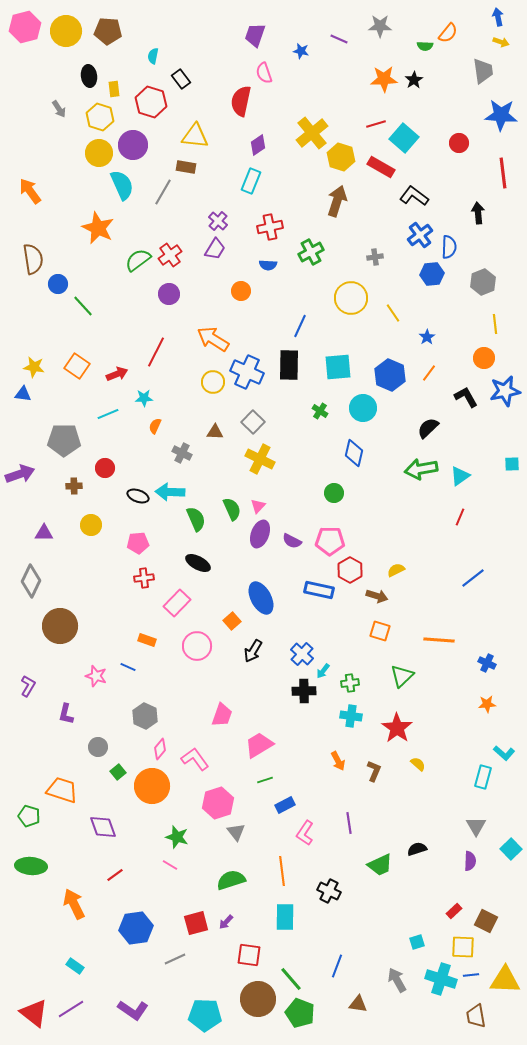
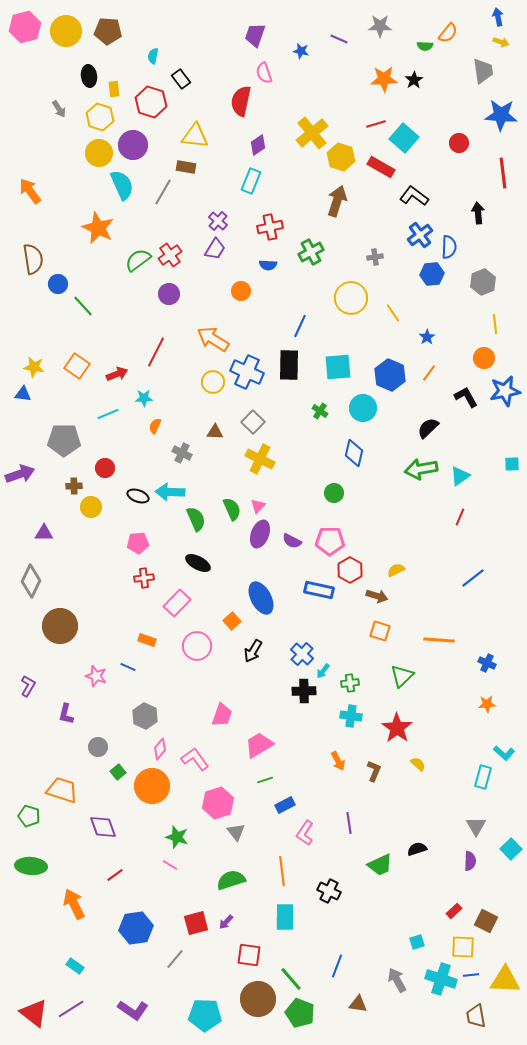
yellow circle at (91, 525): moved 18 px up
gray line at (175, 959): rotated 25 degrees counterclockwise
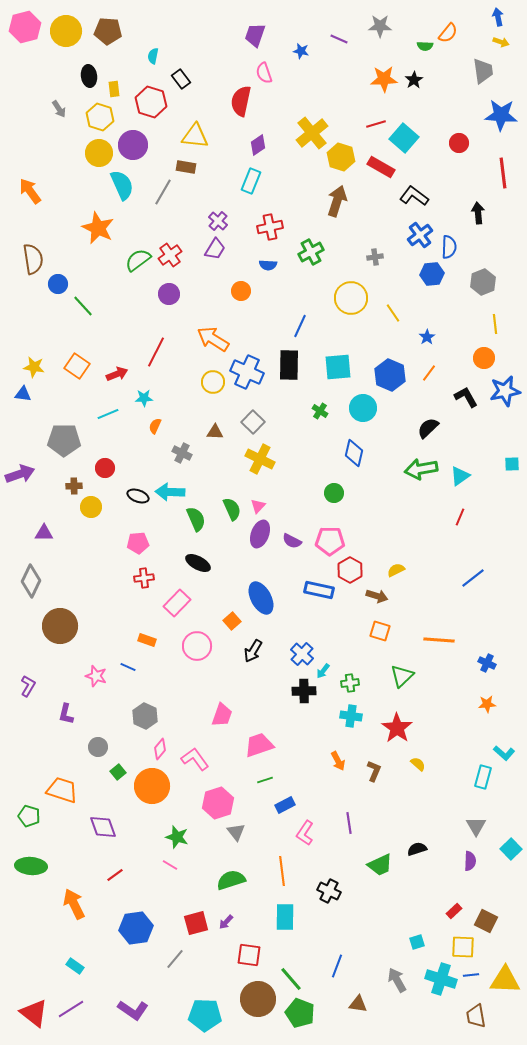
pink trapezoid at (259, 745): rotated 12 degrees clockwise
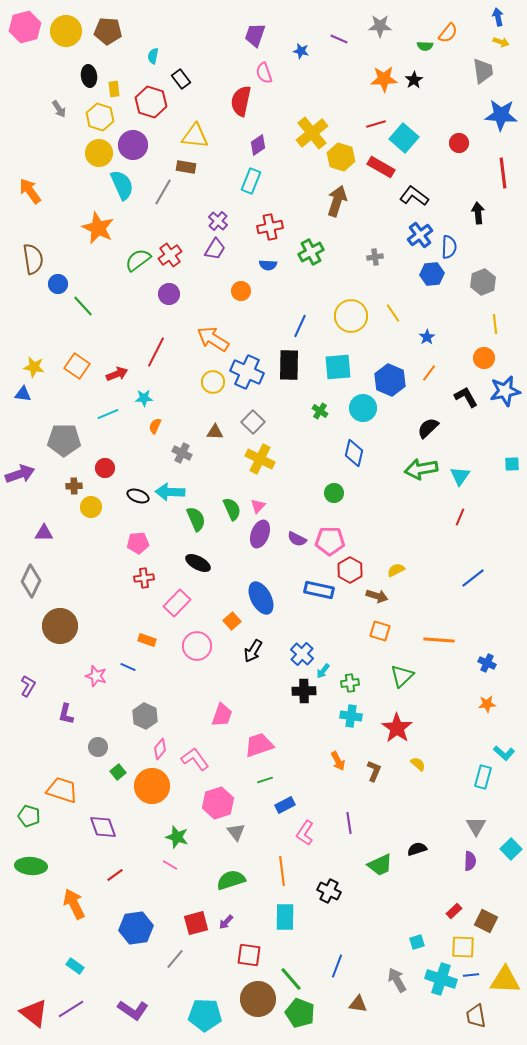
yellow circle at (351, 298): moved 18 px down
blue hexagon at (390, 375): moved 5 px down
cyan triangle at (460, 476): rotated 20 degrees counterclockwise
purple semicircle at (292, 541): moved 5 px right, 2 px up
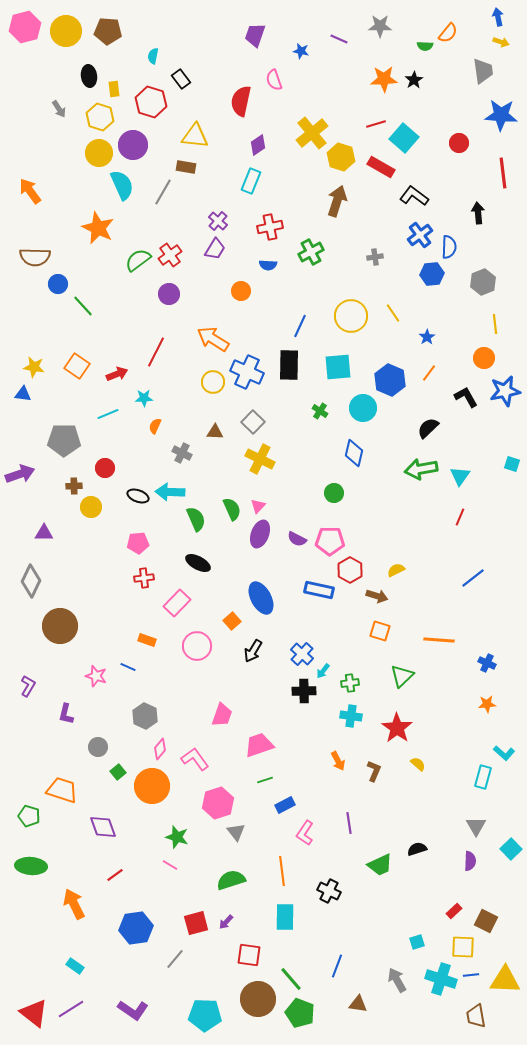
pink semicircle at (264, 73): moved 10 px right, 7 px down
brown semicircle at (33, 259): moved 2 px right, 2 px up; rotated 100 degrees clockwise
cyan square at (512, 464): rotated 21 degrees clockwise
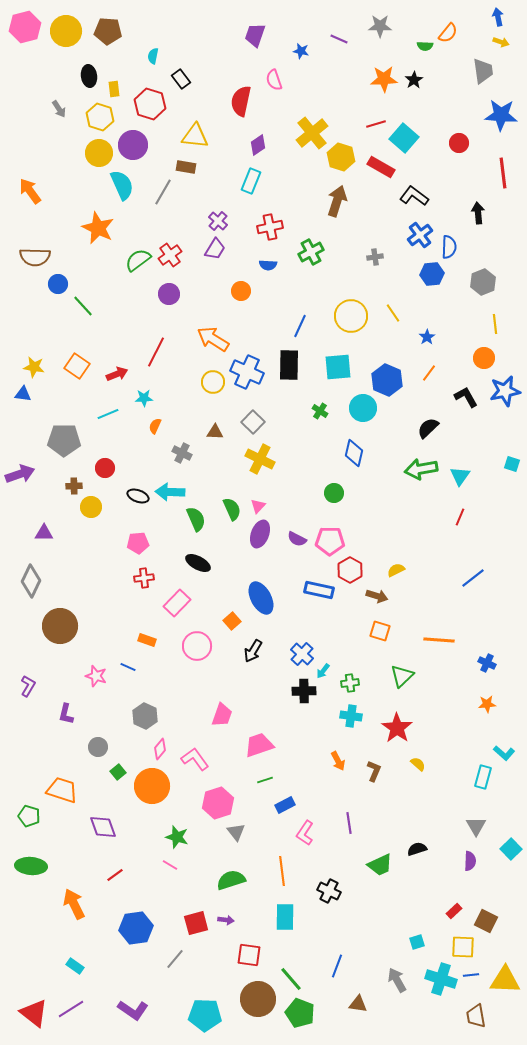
red hexagon at (151, 102): moved 1 px left, 2 px down
blue hexagon at (390, 380): moved 3 px left
purple arrow at (226, 922): moved 2 px up; rotated 126 degrees counterclockwise
